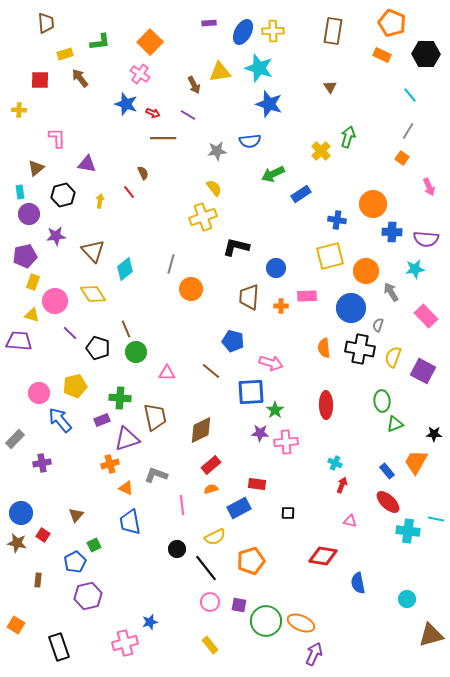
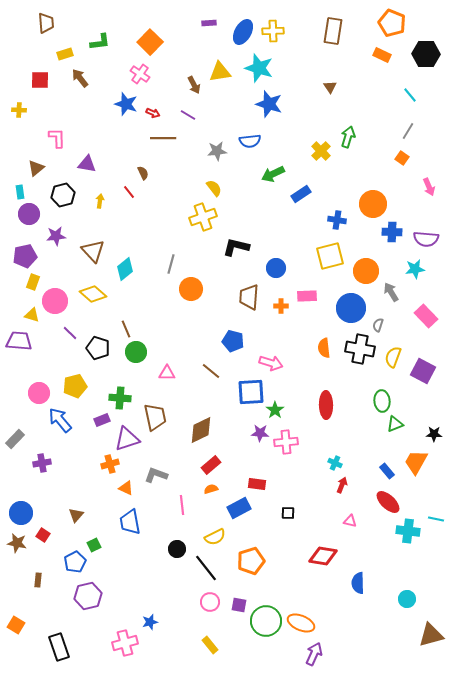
yellow diamond at (93, 294): rotated 16 degrees counterclockwise
blue semicircle at (358, 583): rotated 10 degrees clockwise
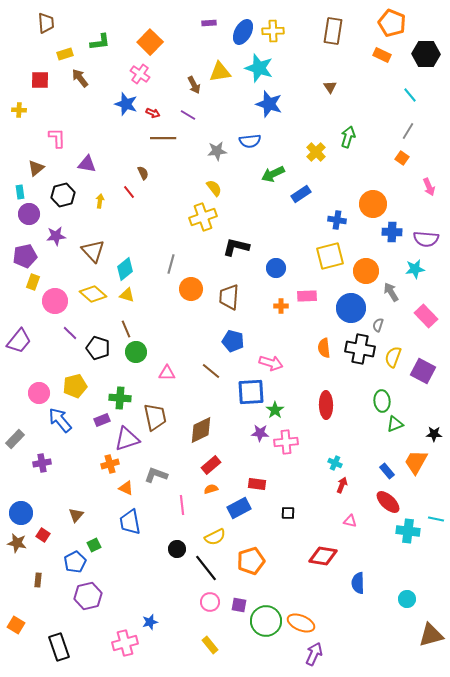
yellow cross at (321, 151): moved 5 px left, 1 px down
brown trapezoid at (249, 297): moved 20 px left
yellow triangle at (32, 315): moved 95 px right, 20 px up
purple trapezoid at (19, 341): rotated 124 degrees clockwise
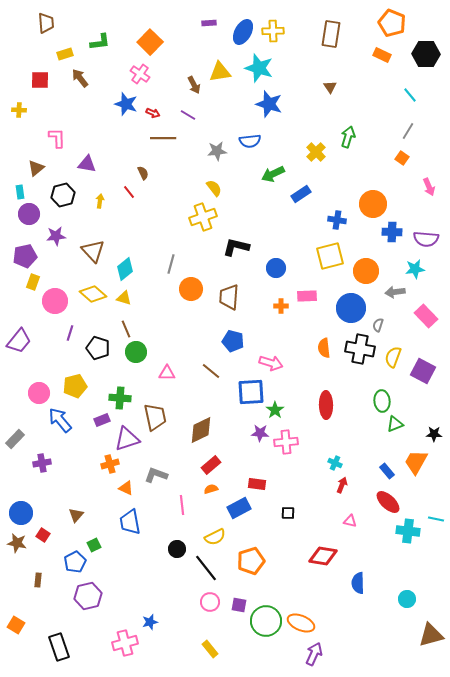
brown rectangle at (333, 31): moved 2 px left, 3 px down
gray arrow at (391, 292): moved 4 px right; rotated 66 degrees counterclockwise
yellow triangle at (127, 295): moved 3 px left, 3 px down
purple line at (70, 333): rotated 63 degrees clockwise
yellow rectangle at (210, 645): moved 4 px down
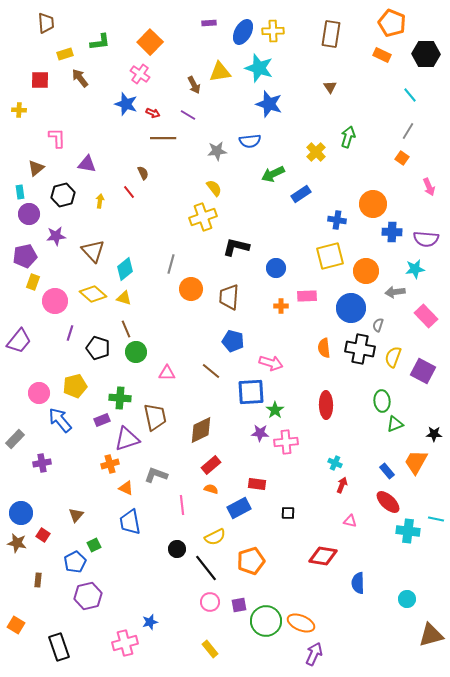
orange semicircle at (211, 489): rotated 32 degrees clockwise
purple square at (239, 605): rotated 21 degrees counterclockwise
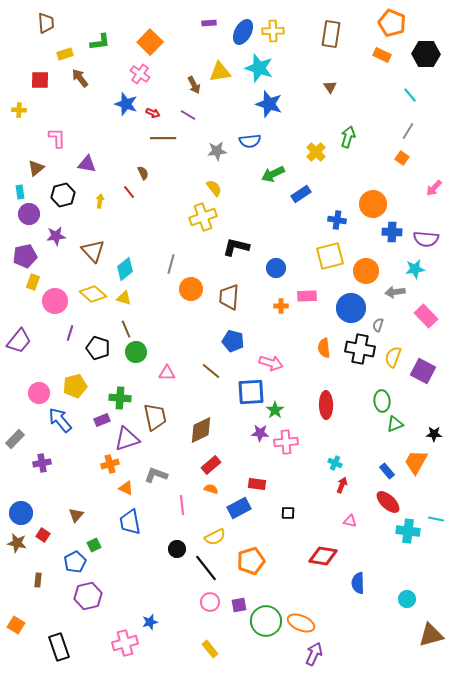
pink arrow at (429, 187): moved 5 px right, 1 px down; rotated 66 degrees clockwise
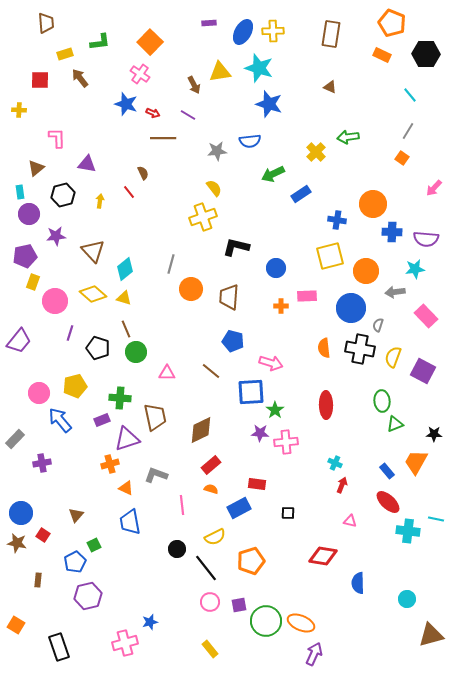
brown triangle at (330, 87): rotated 32 degrees counterclockwise
green arrow at (348, 137): rotated 115 degrees counterclockwise
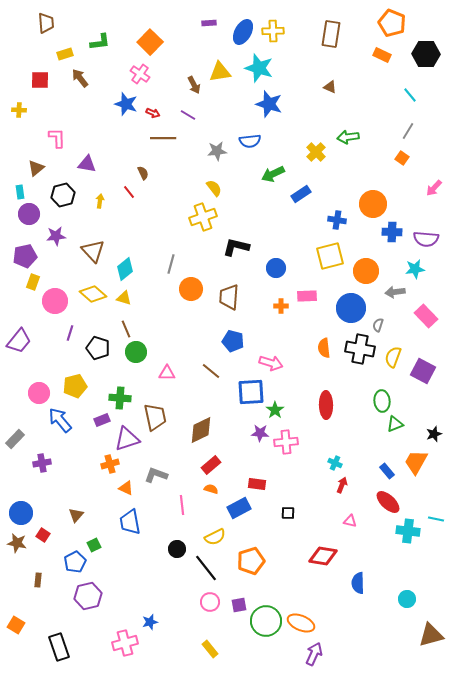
black star at (434, 434): rotated 21 degrees counterclockwise
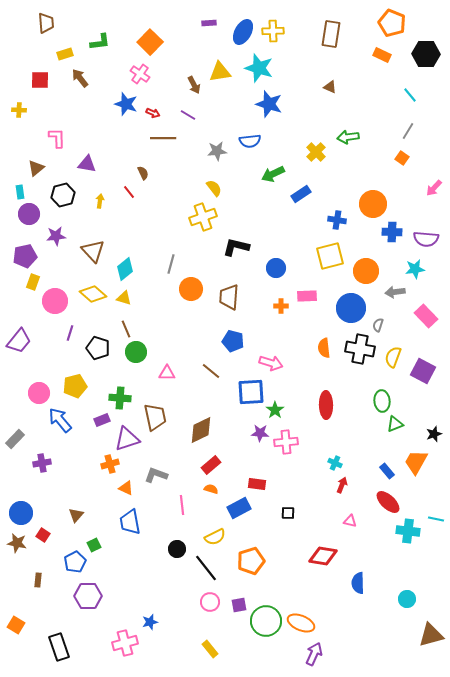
purple hexagon at (88, 596): rotated 12 degrees clockwise
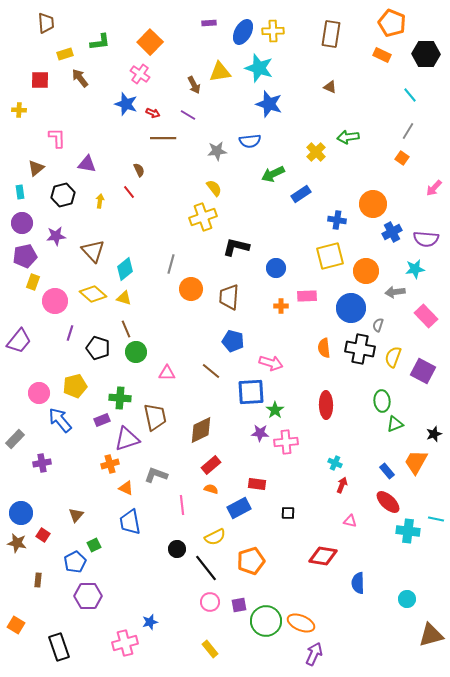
brown semicircle at (143, 173): moved 4 px left, 3 px up
purple circle at (29, 214): moved 7 px left, 9 px down
blue cross at (392, 232): rotated 30 degrees counterclockwise
